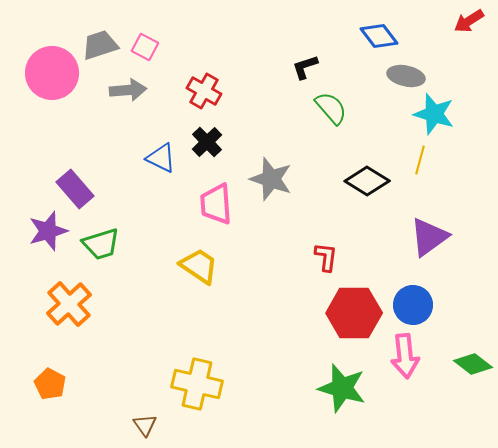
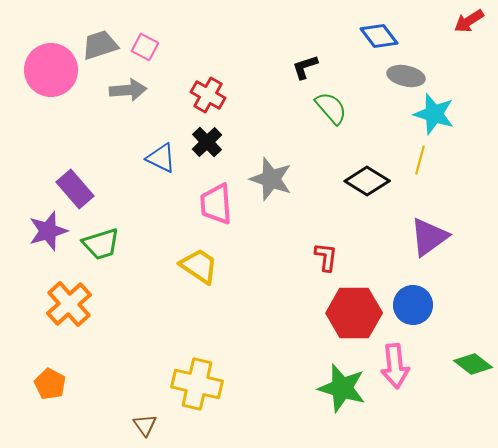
pink circle: moved 1 px left, 3 px up
red cross: moved 4 px right, 4 px down
pink arrow: moved 10 px left, 10 px down
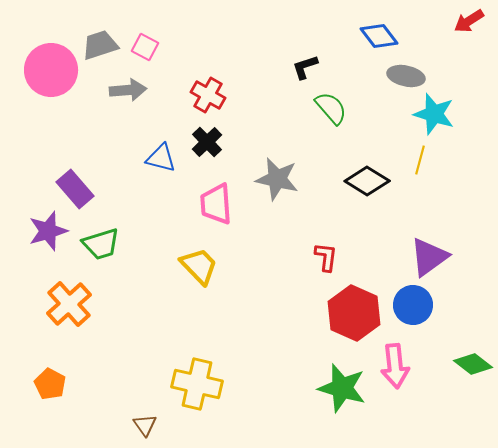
blue triangle: rotated 12 degrees counterclockwise
gray star: moved 6 px right; rotated 6 degrees counterclockwise
purple triangle: moved 20 px down
yellow trapezoid: rotated 12 degrees clockwise
red hexagon: rotated 24 degrees clockwise
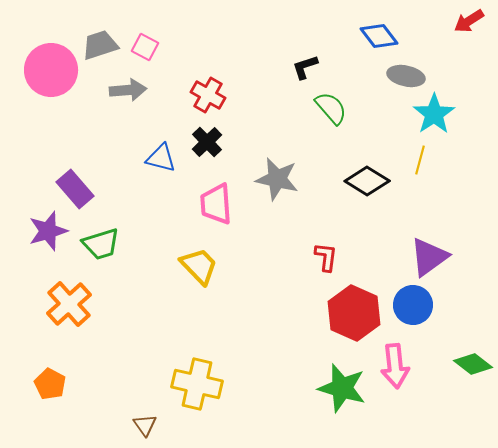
cyan star: rotated 21 degrees clockwise
